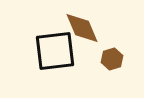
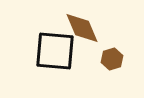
black square: rotated 12 degrees clockwise
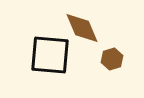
black square: moved 5 px left, 4 px down
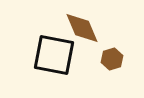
black square: moved 4 px right; rotated 6 degrees clockwise
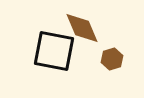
black square: moved 4 px up
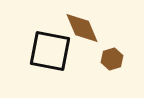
black square: moved 4 px left
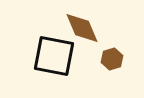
black square: moved 4 px right, 5 px down
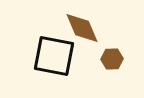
brown hexagon: rotated 15 degrees clockwise
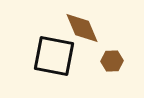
brown hexagon: moved 2 px down
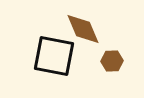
brown diamond: moved 1 px right, 1 px down
